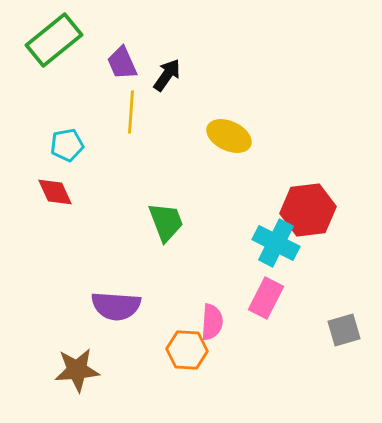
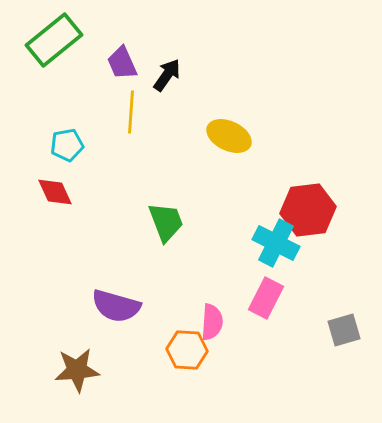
purple semicircle: rotated 12 degrees clockwise
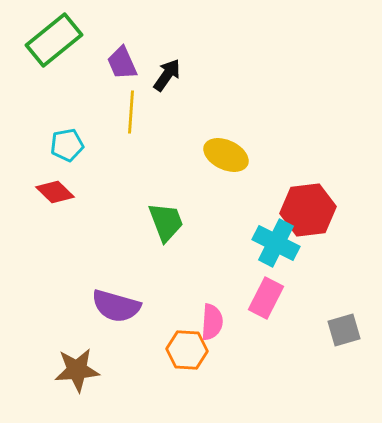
yellow ellipse: moved 3 px left, 19 px down
red diamond: rotated 21 degrees counterclockwise
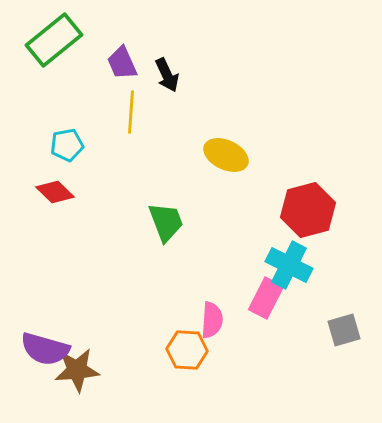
black arrow: rotated 120 degrees clockwise
red hexagon: rotated 8 degrees counterclockwise
cyan cross: moved 13 px right, 22 px down
purple semicircle: moved 71 px left, 43 px down
pink semicircle: moved 2 px up
